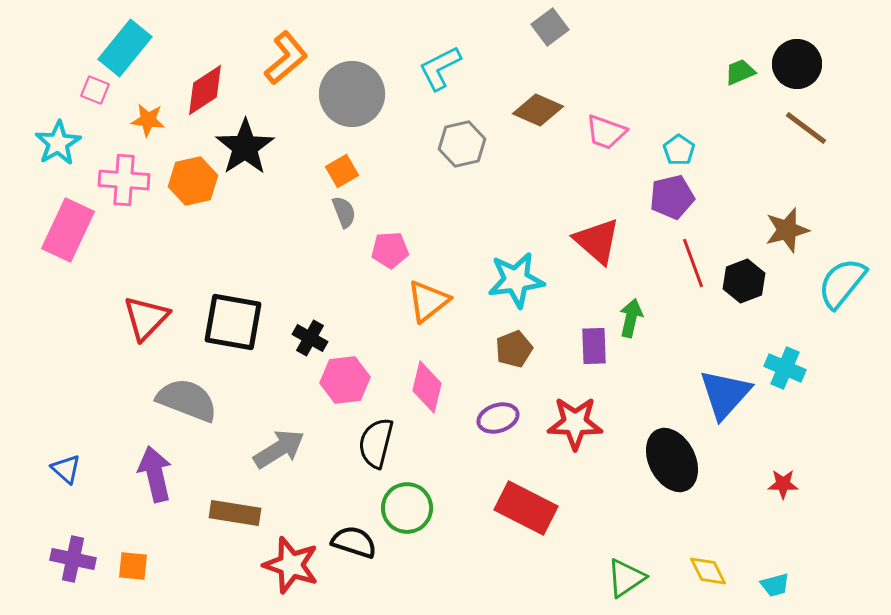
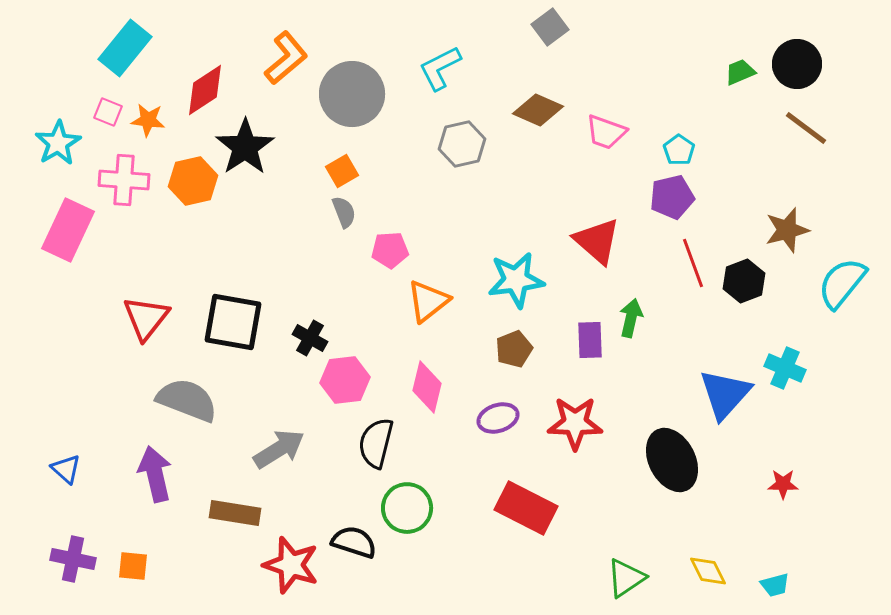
pink square at (95, 90): moved 13 px right, 22 px down
red triangle at (146, 318): rotated 6 degrees counterclockwise
purple rectangle at (594, 346): moved 4 px left, 6 px up
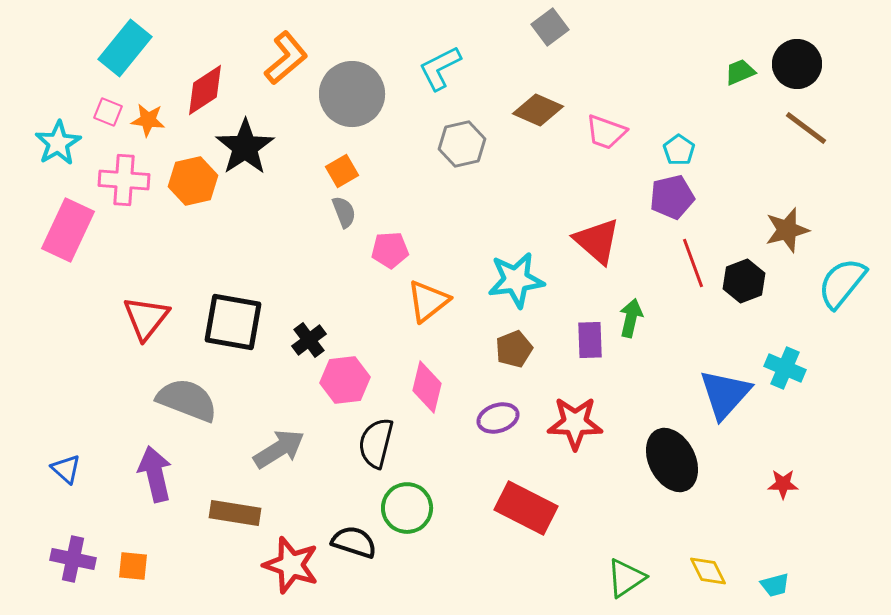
black cross at (310, 338): moved 1 px left, 2 px down; rotated 24 degrees clockwise
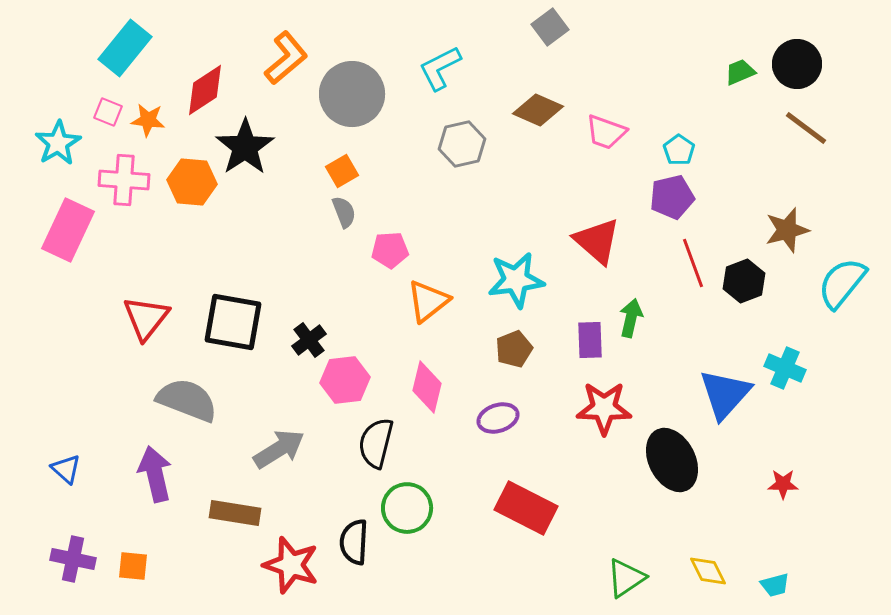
orange hexagon at (193, 181): moved 1 px left, 1 px down; rotated 18 degrees clockwise
red star at (575, 423): moved 29 px right, 15 px up
black semicircle at (354, 542): rotated 105 degrees counterclockwise
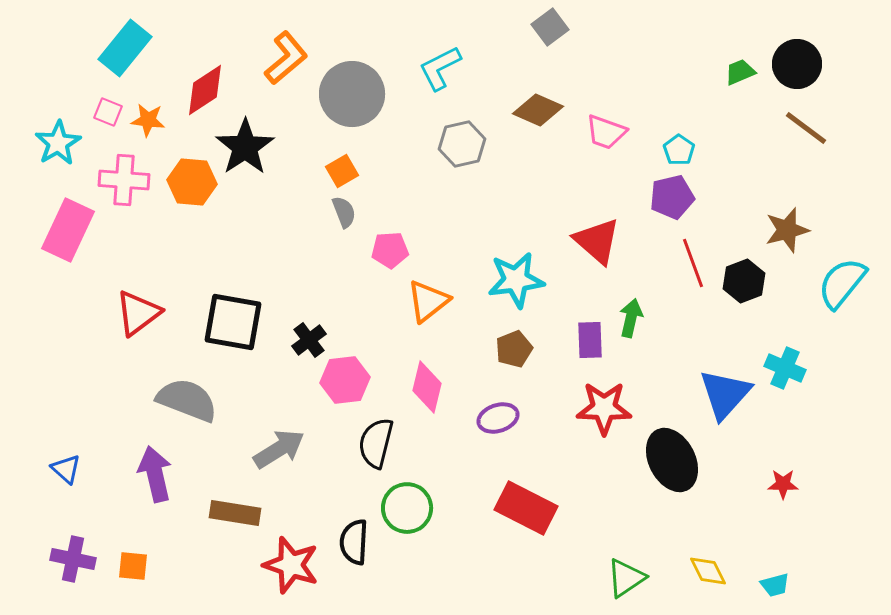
red triangle at (146, 318): moved 8 px left, 5 px up; rotated 15 degrees clockwise
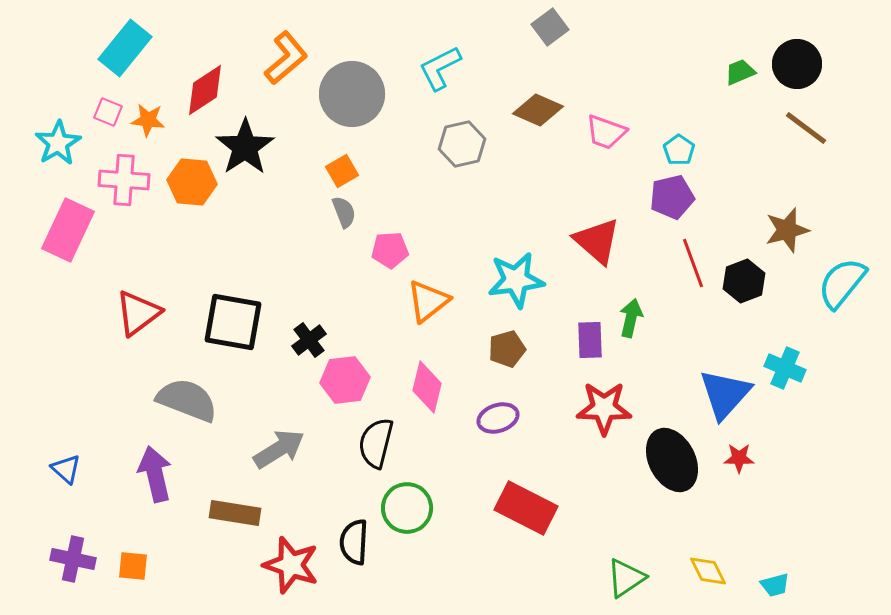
brown pentagon at (514, 349): moved 7 px left; rotated 6 degrees clockwise
red star at (783, 484): moved 44 px left, 26 px up
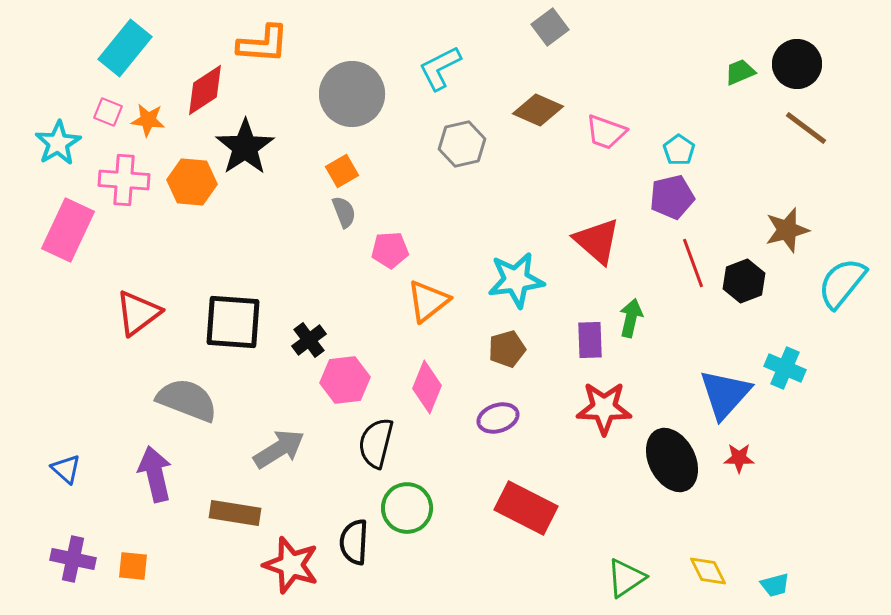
orange L-shape at (286, 58): moved 23 px left, 14 px up; rotated 44 degrees clockwise
black square at (233, 322): rotated 6 degrees counterclockwise
pink diamond at (427, 387): rotated 9 degrees clockwise
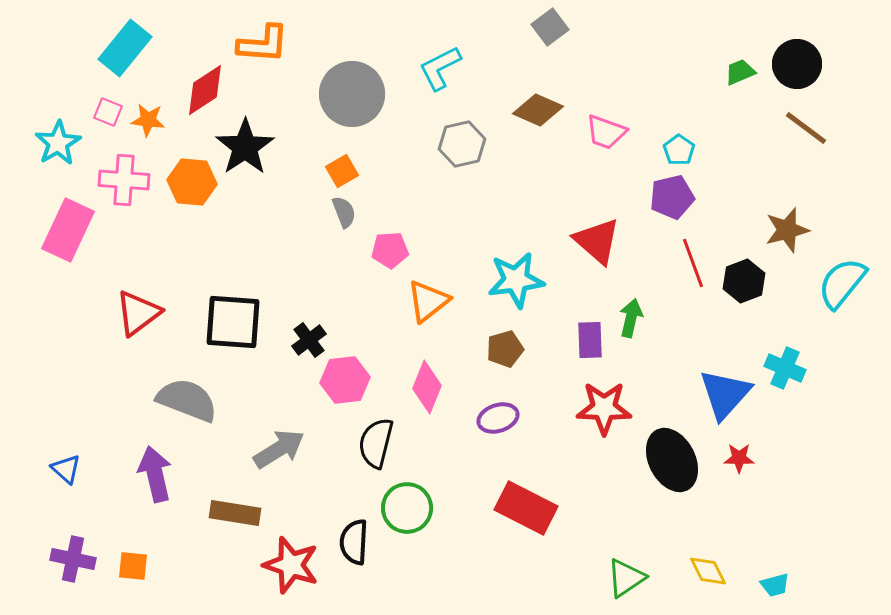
brown pentagon at (507, 349): moved 2 px left
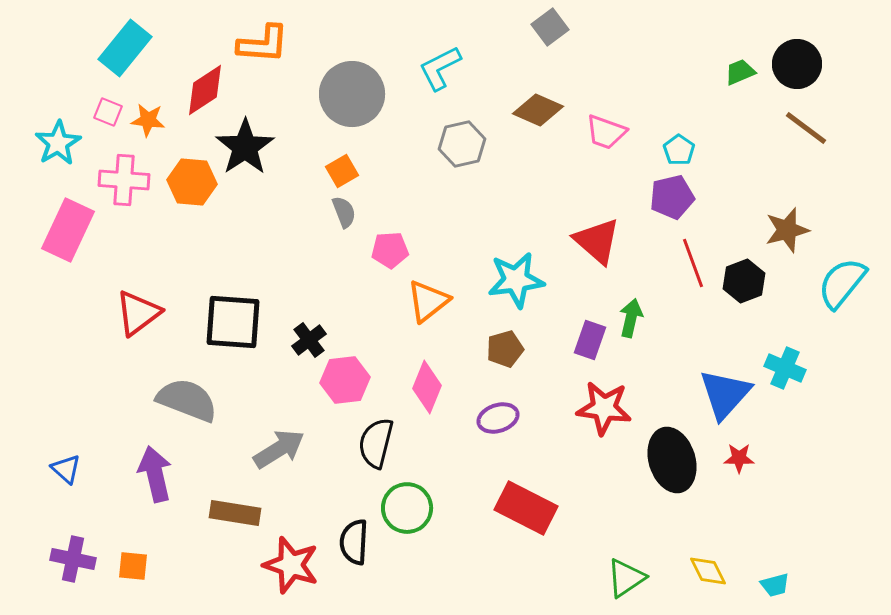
purple rectangle at (590, 340): rotated 21 degrees clockwise
red star at (604, 408): rotated 6 degrees clockwise
black ellipse at (672, 460): rotated 10 degrees clockwise
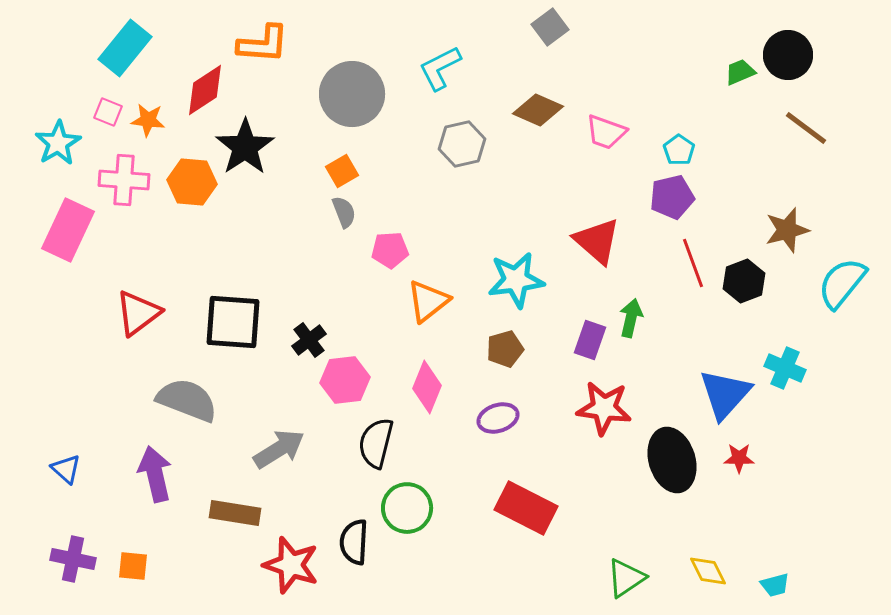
black circle at (797, 64): moved 9 px left, 9 px up
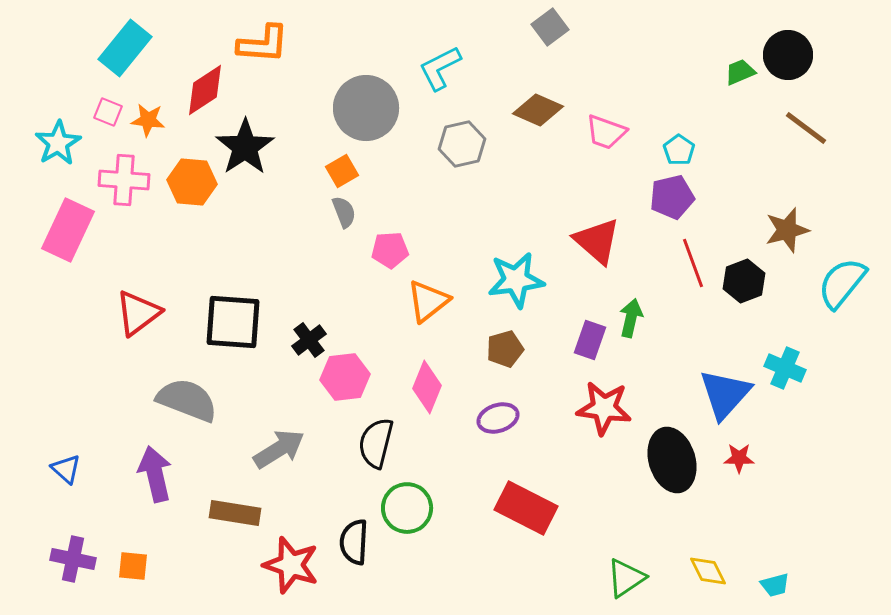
gray circle at (352, 94): moved 14 px right, 14 px down
pink hexagon at (345, 380): moved 3 px up
